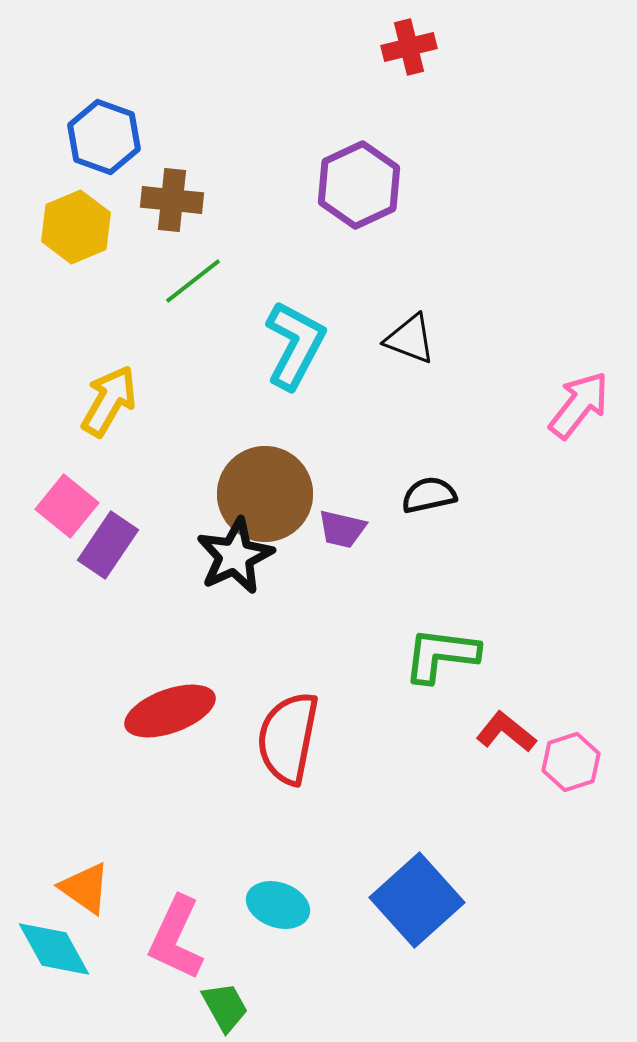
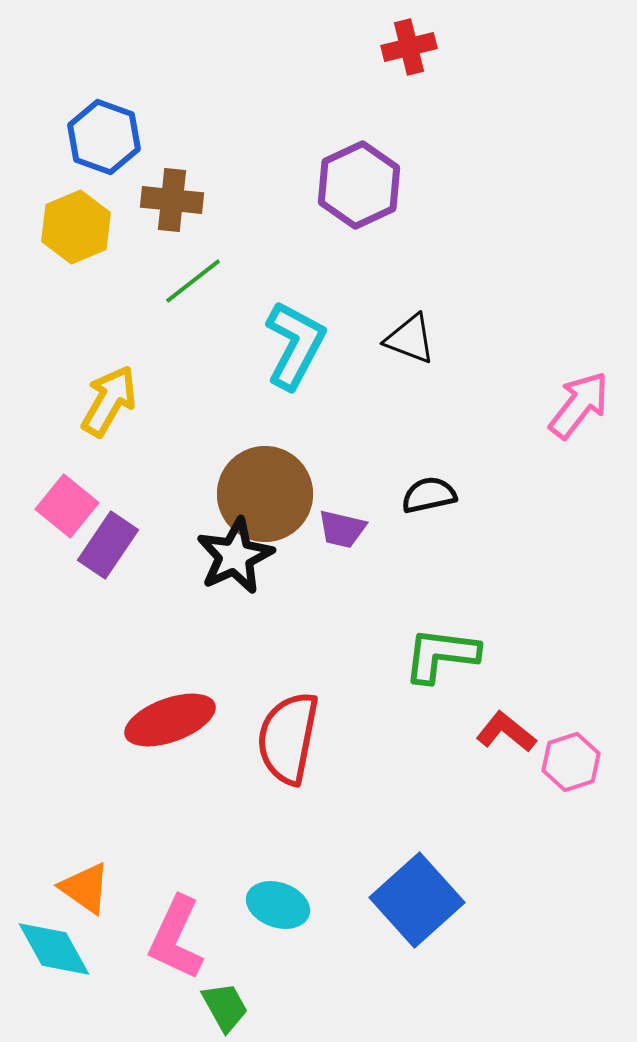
red ellipse: moved 9 px down
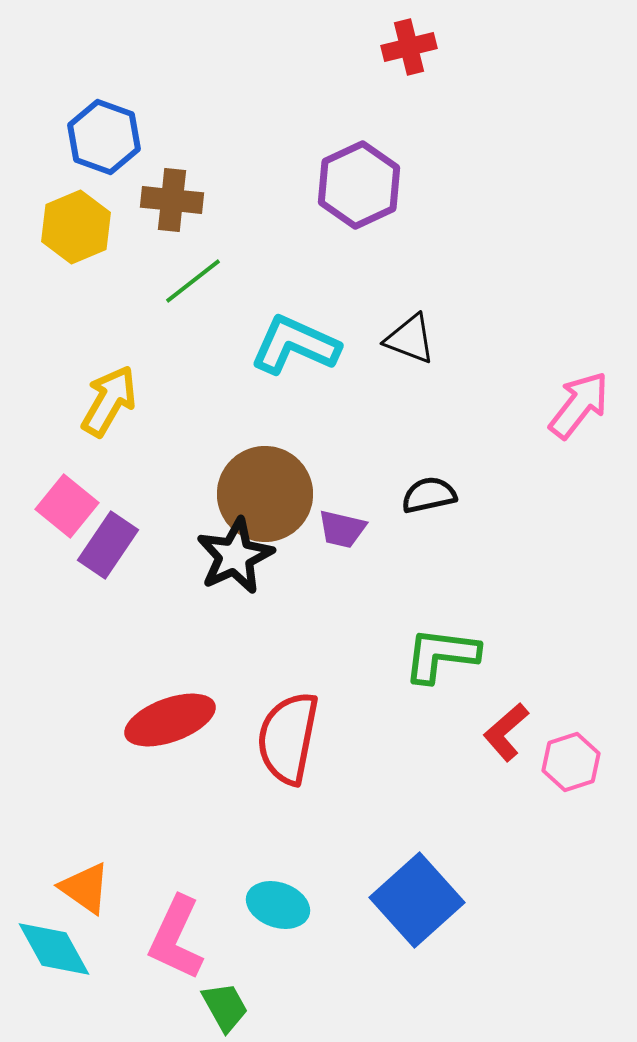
cyan L-shape: rotated 94 degrees counterclockwise
red L-shape: rotated 80 degrees counterclockwise
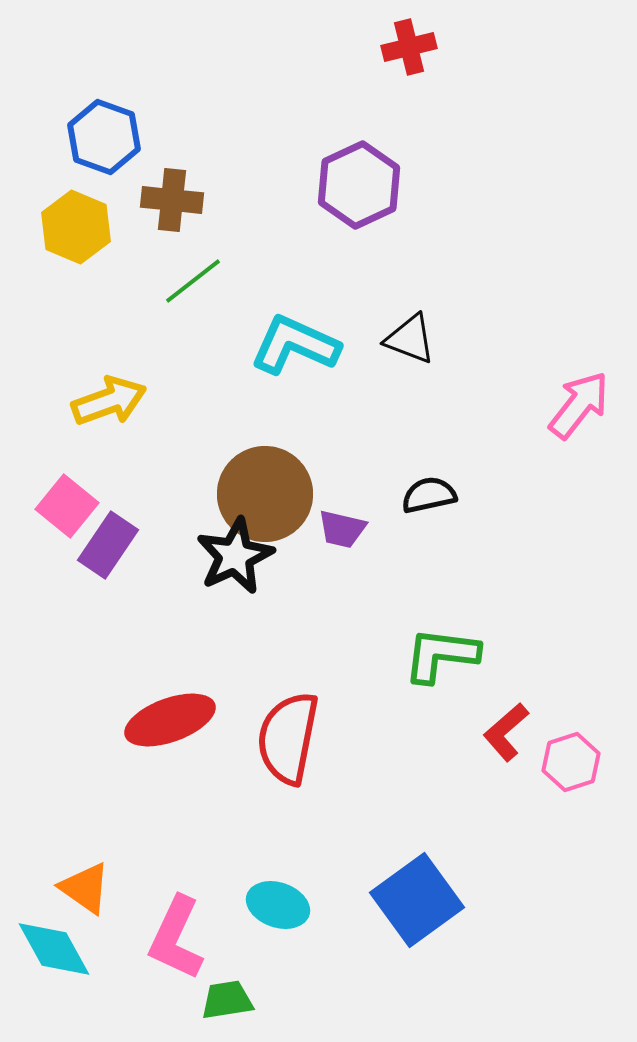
yellow hexagon: rotated 14 degrees counterclockwise
yellow arrow: rotated 40 degrees clockwise
blue square: rotated 6 degrees clockwise
green trapezoid: moved 2 px right, 7 px up; rotated 70 degrees counterclockwise
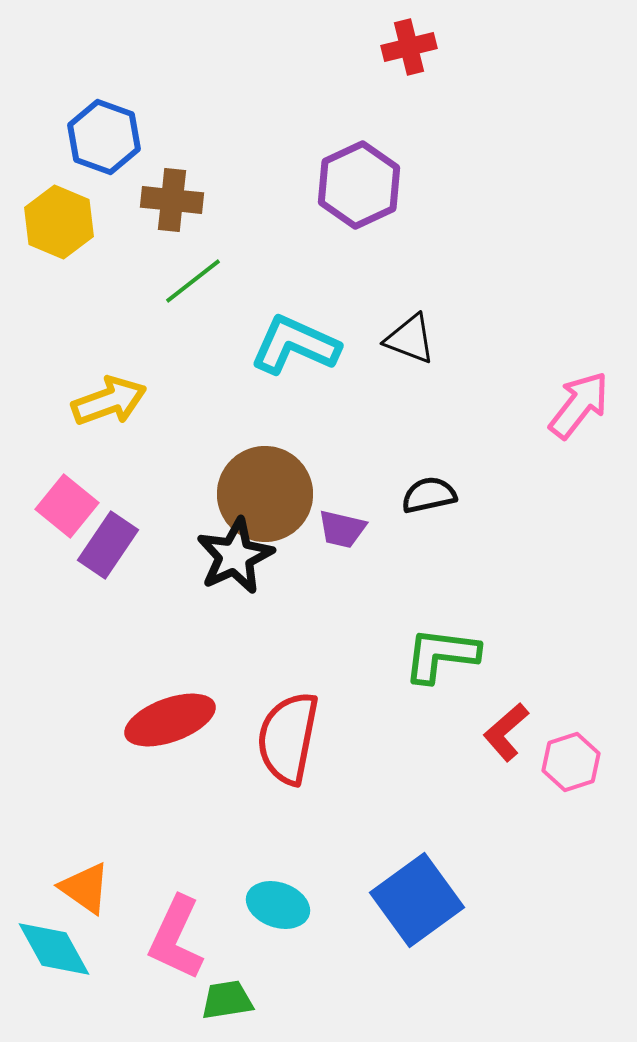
yellow hexagon: moved 17 px left, 5 px up
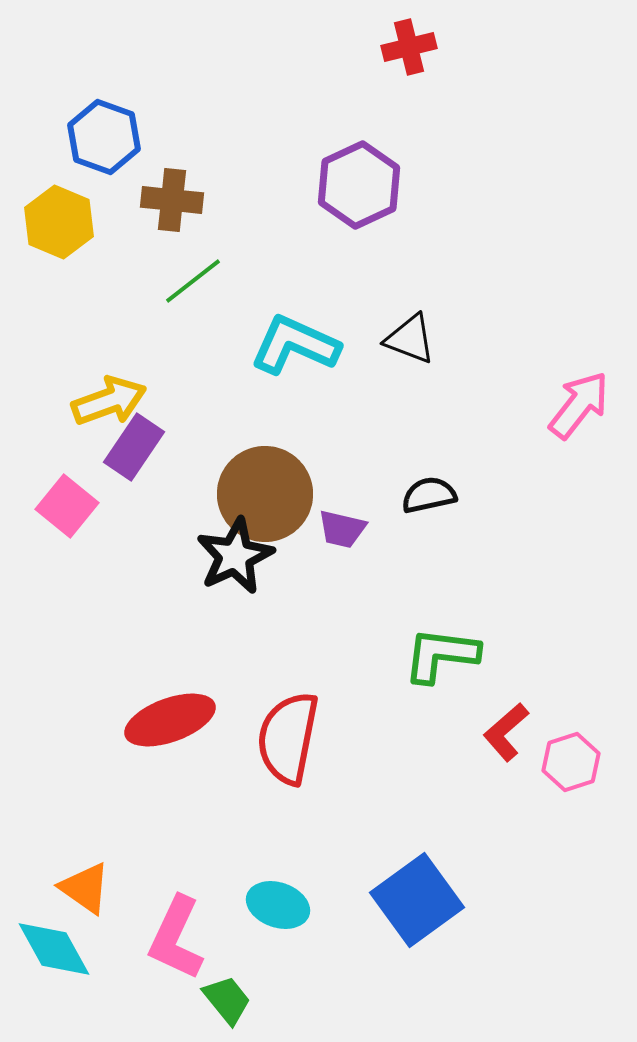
purple rectangle: moved 26 px right, 98 px up
green trapezoid: rotated 60 degrees clockwise
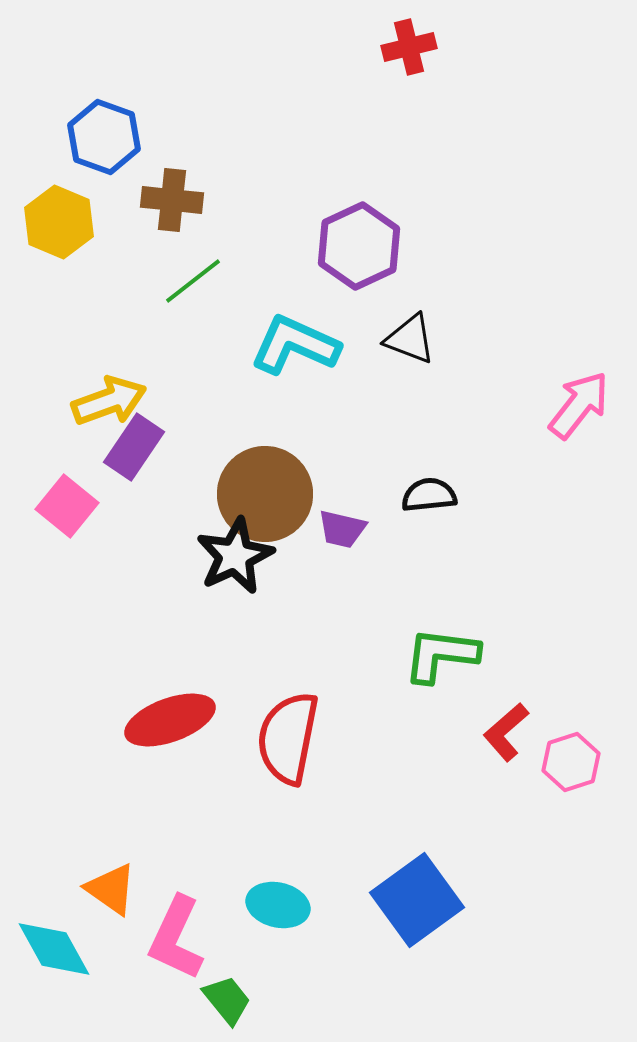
purple hexagon: moved 61 px down
black semicircle: rotated 6 degrees clockwise
orange triangle: moved 26 px right, 1 px down
cyan ellipse: rotated 6 degrees counterclockwise
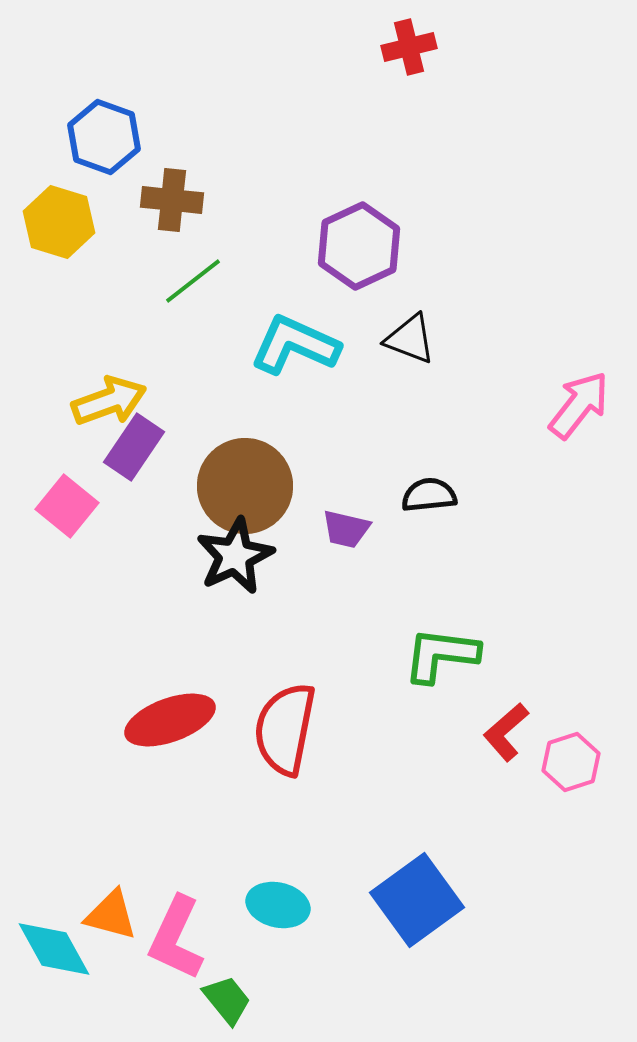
yellow hexagon: rotated 6 degrees counterclockwise
brown circle: moved 20 px left, 8 px up
purple trapezoid: moved 4 px right
red semicircle: moved 3 px left, 9 px up
orange triangle: moved 26 px down; rotated 20 degrees counterclockwise
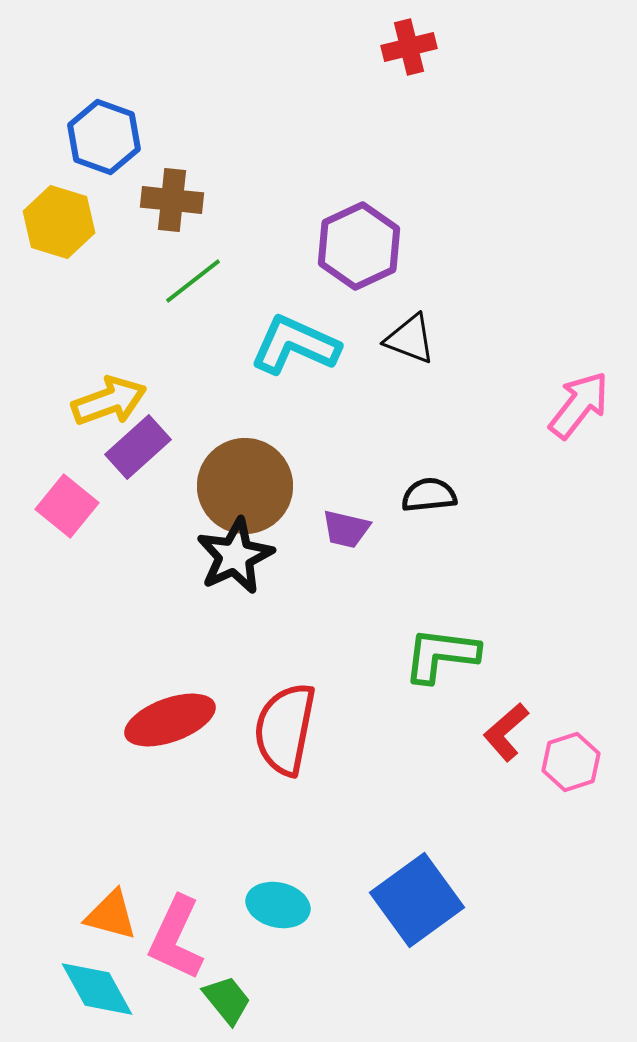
purple rectangle: moved 4 px right; rotated 14 degrees clockwise
cyan diamond: moved 43 px right, 40 px down
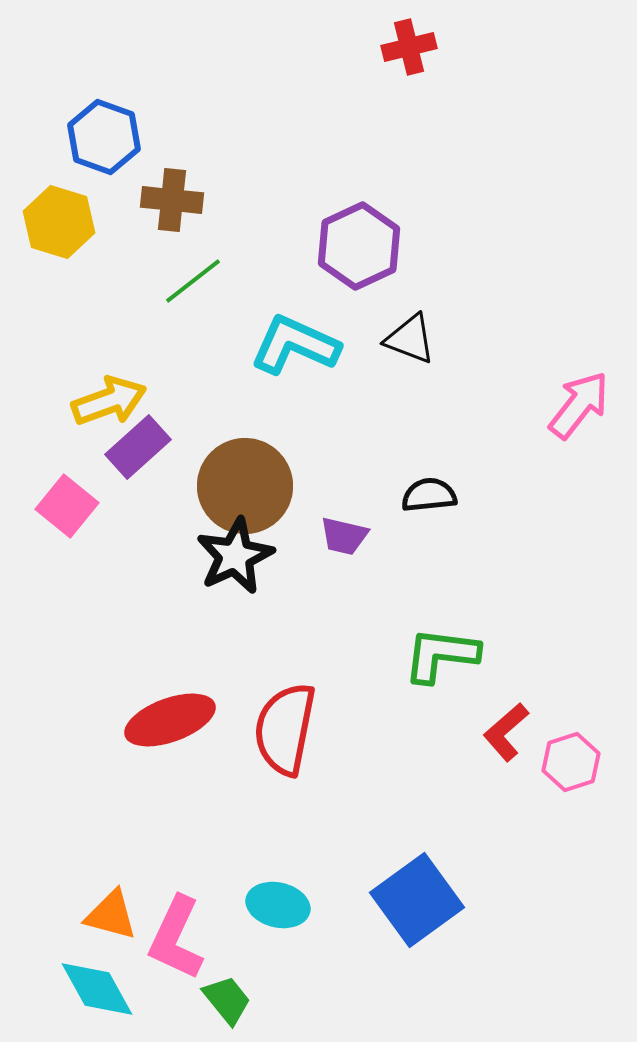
purple trapezoid: moved 2 px left, 7 px down
